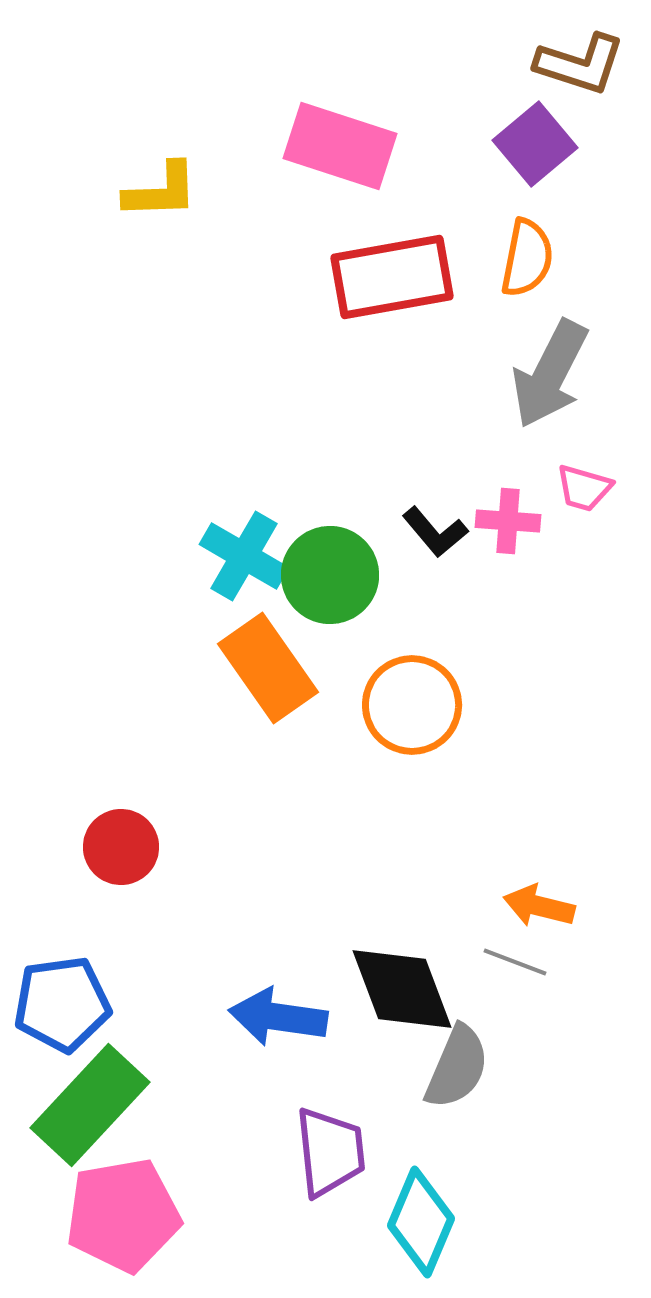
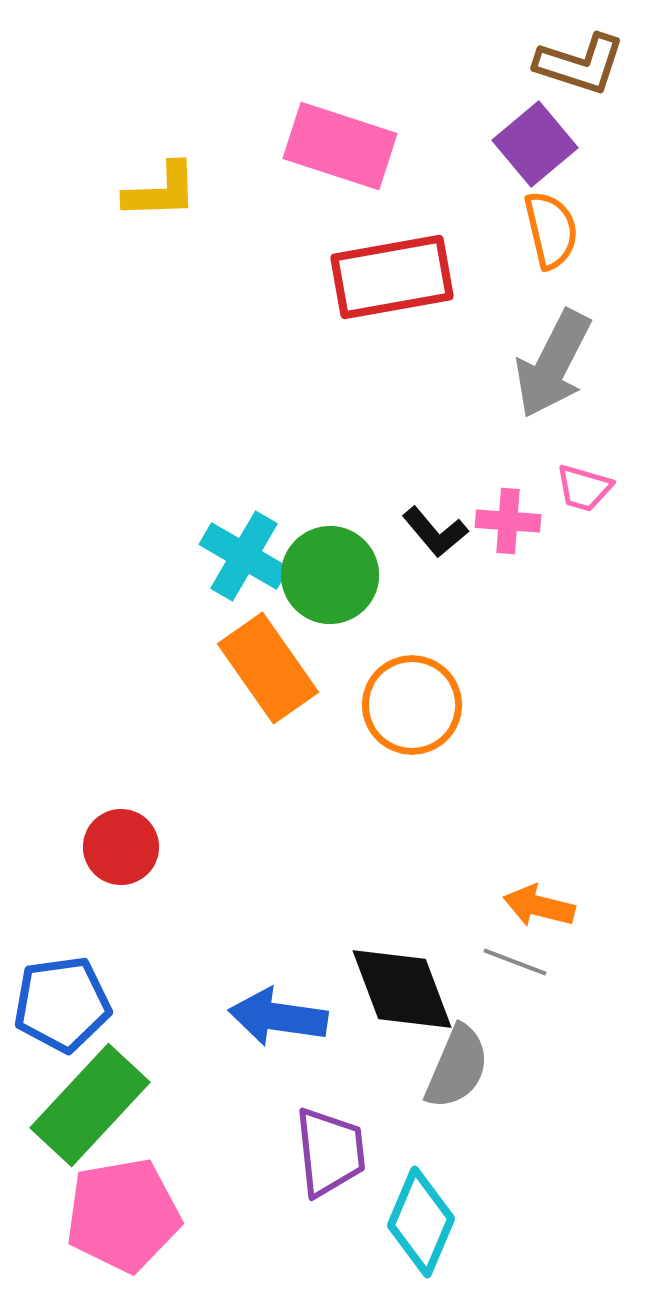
orange semicircle: moved 24 px right, 28 px up; rotated 24 degrees counterclockwise
gray arrow: moved 3 px right, 10 px up
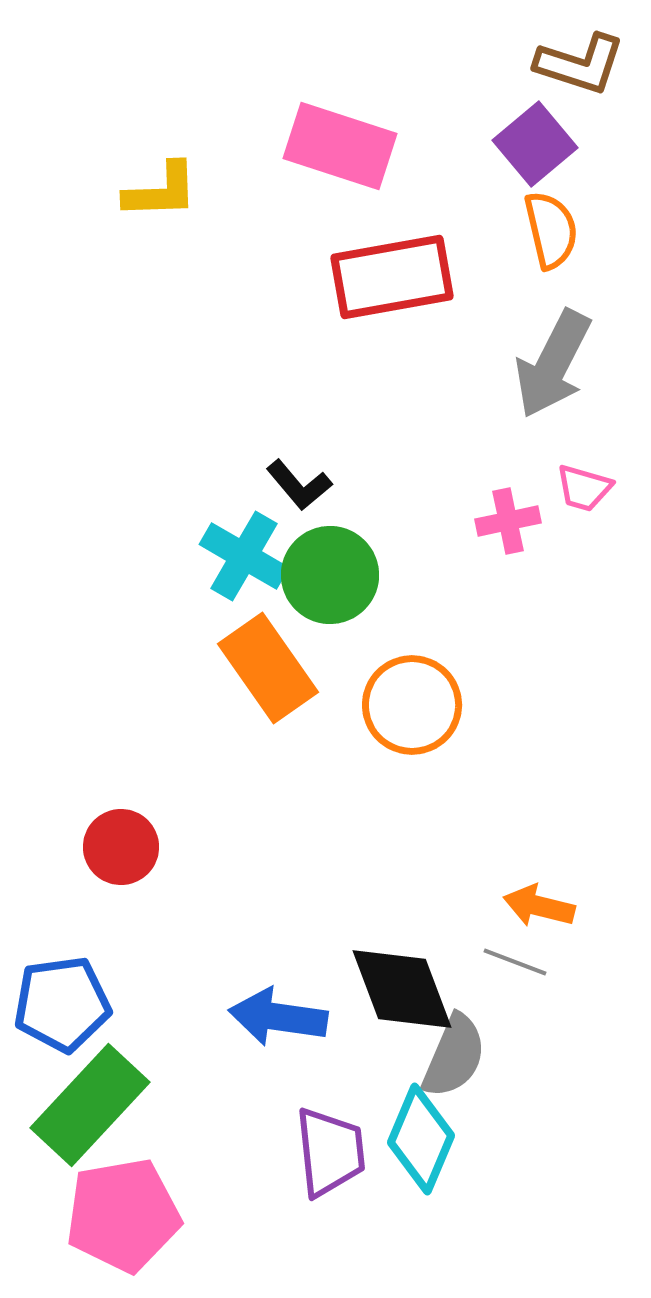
pink cross: rotated 16 degrees counterclockwise
black L-shape: moved 136 px left, 47 px up
gray semicircle: moved 3 px left, 11 px up
cyan diamond: moved 83 px up
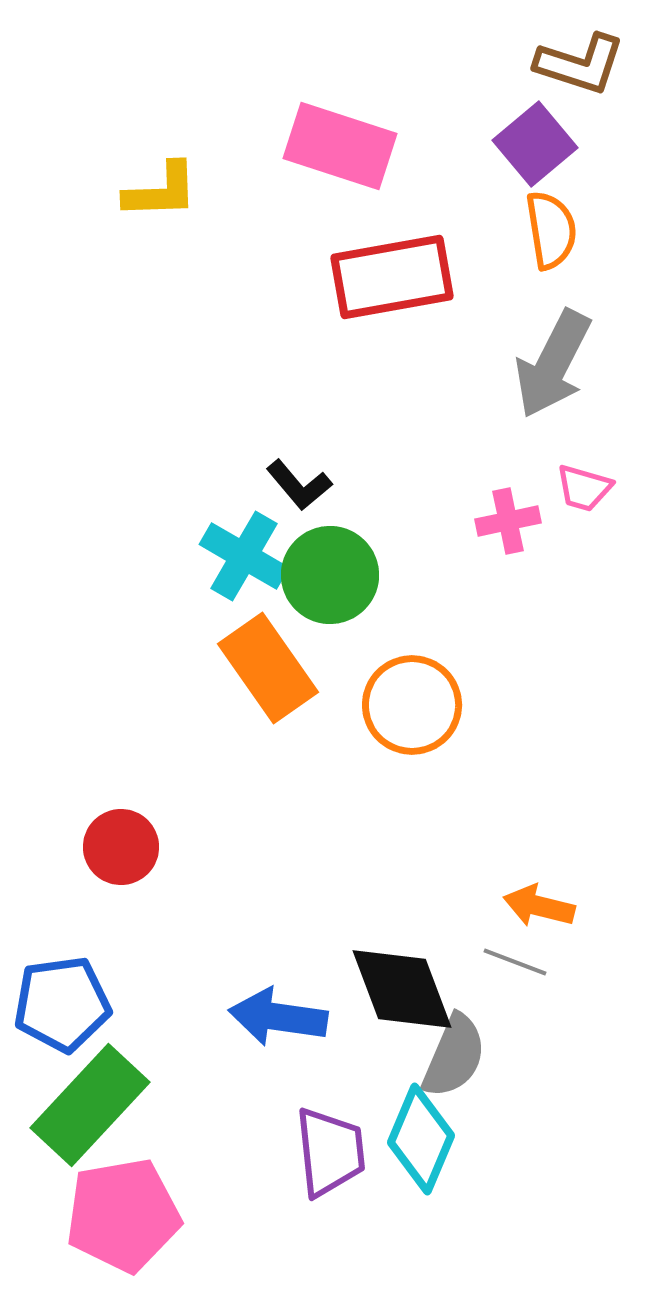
orange semicircle: rotated 4 degrees clockwise
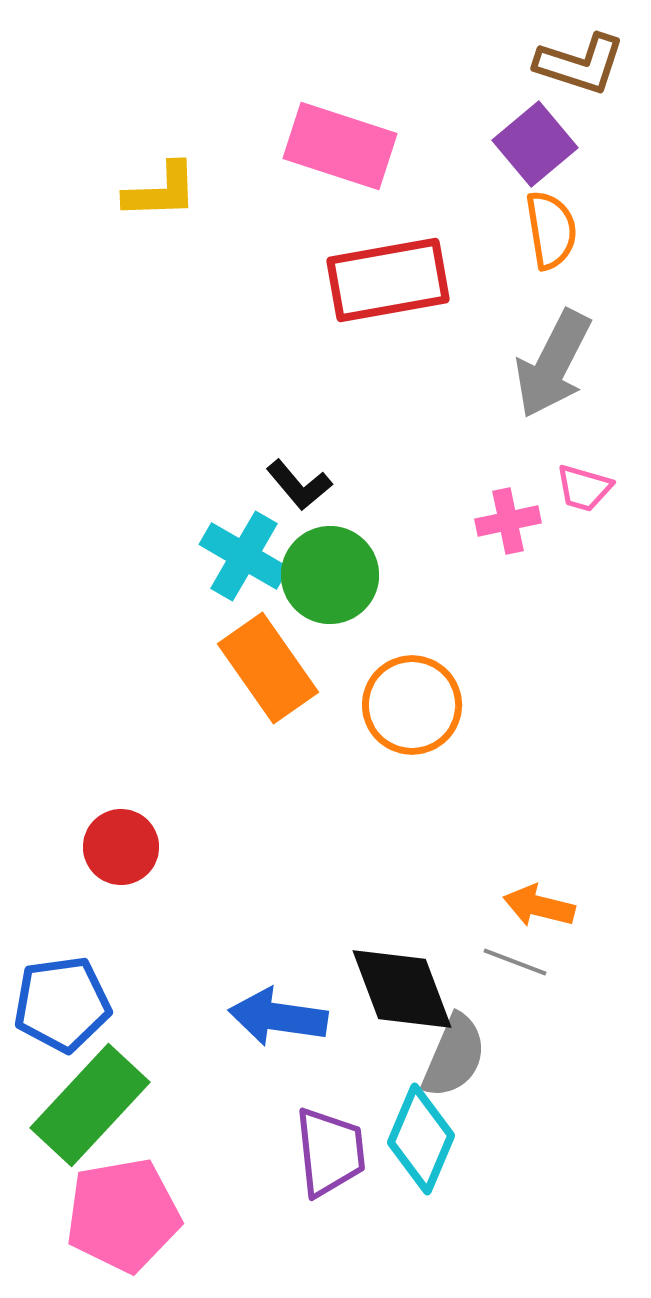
red rectangle: moved 4 px left, 3 px down
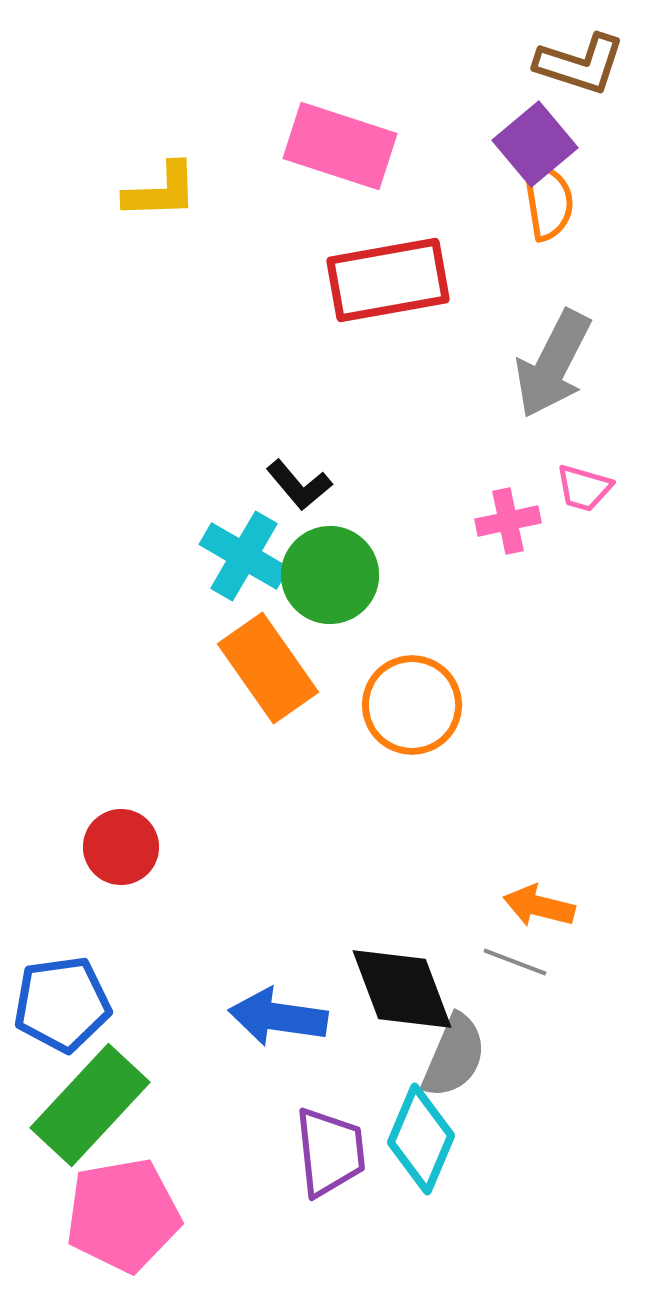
orange semicircle: moved 3 px left, 29 px up
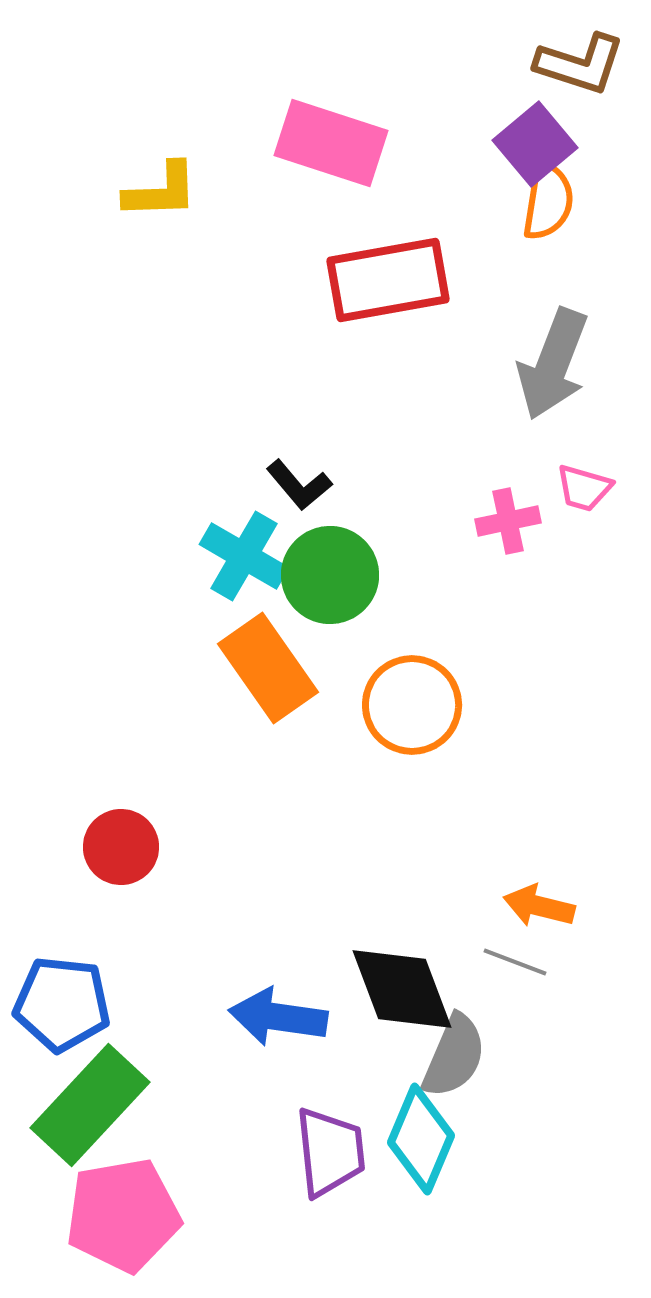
pink rectangle: moved 9 px left, 3 px up
orange semicircle: rotated 18 degrees clockwise
gray arrow: rotated 6 degrees counterclockwise
blue pentagon: rotated 14 degrees clockwise
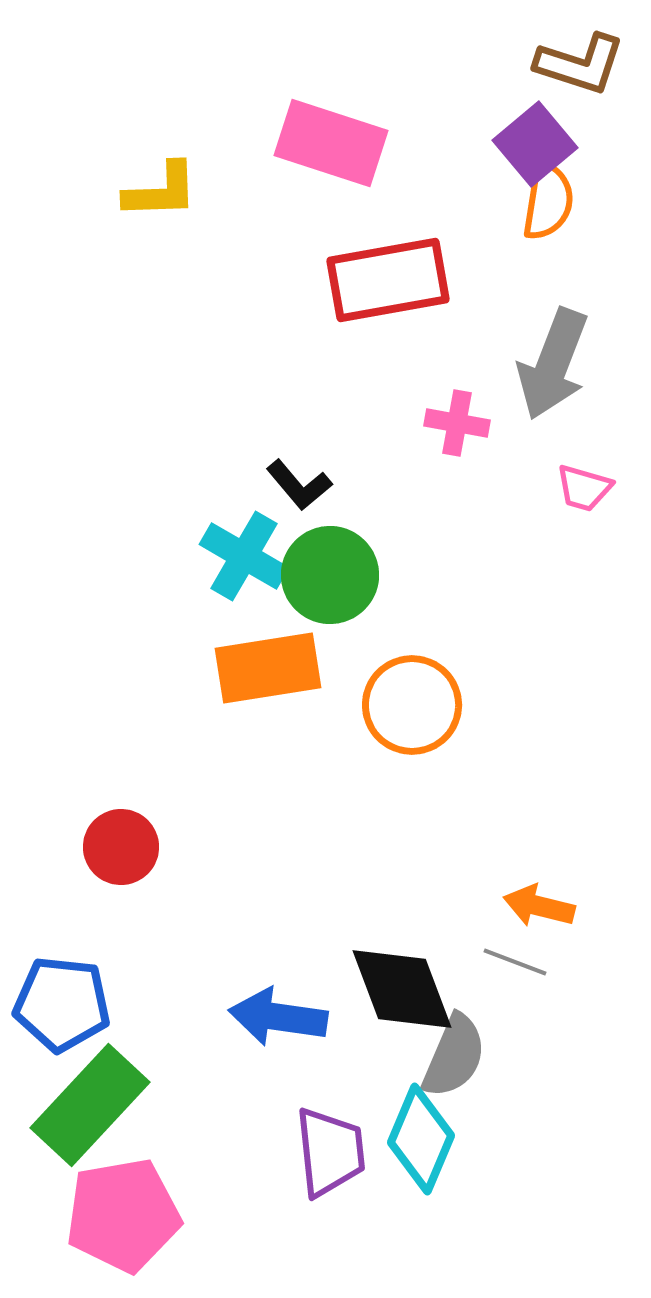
pink cross: moved 51 px left, 98 px up; rotated 22 degrees clockwise
orange rectangle: rotated 64 degrees counterclockwise
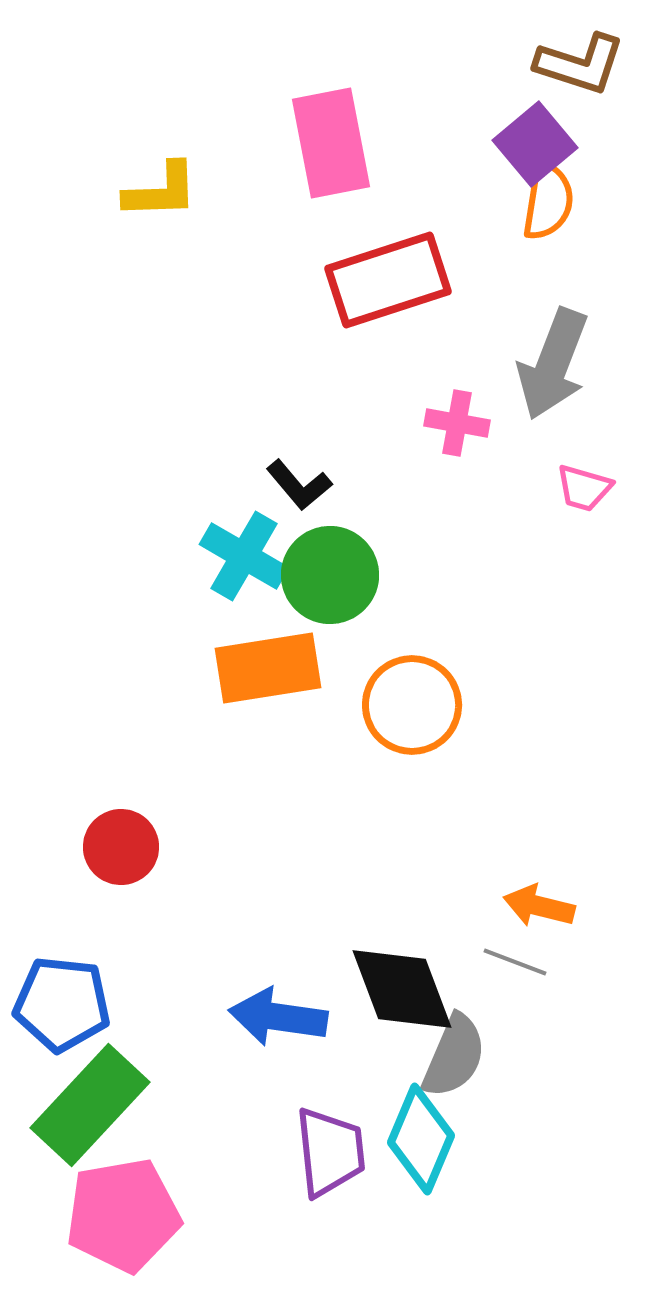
pink rectangle: rotated 61 degrees clockwise
red rectangle: rotated 8 degrees counterclockwise
